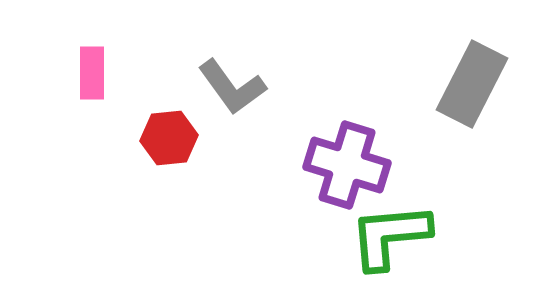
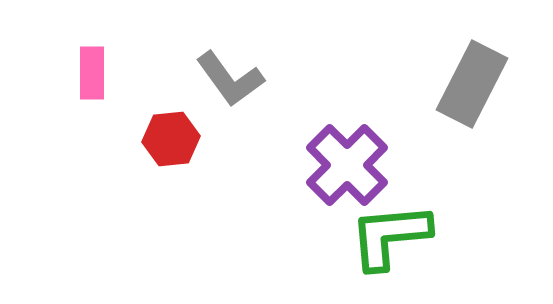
gray L-shape: moved 2 px left, 8 px up
red hexagon: moved 2 px right, 1 px down
purple cross: rotated 28 degrees clockwise
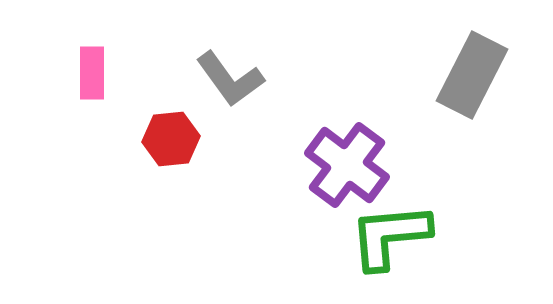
gray rectangle: moved 9 px up
purple cross: rotated 8 degrees counterclockwise
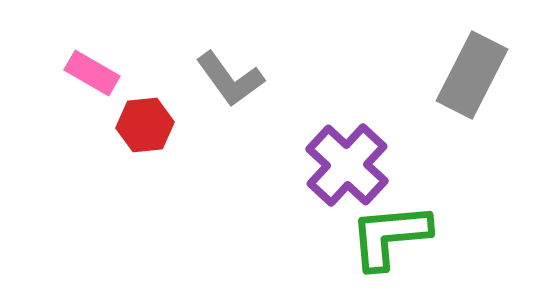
pink rectangle: rotated 60 degrees counterclockwise
red hexagon: moved 26 px left, 14 px up
purple cross: rotated 6 degrees clockwise
